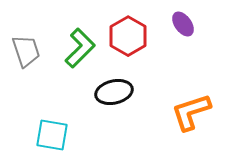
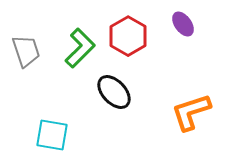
black ellipse: rotated 60 degrees clockwise
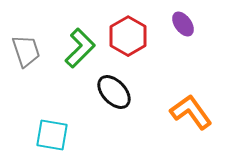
orange L-shape: rotated 72 degrees clockwise
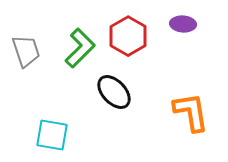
purple ellipse: rotated 50 degrees counterclockwise
orange L-shape: rotated 27 degrees clockwise
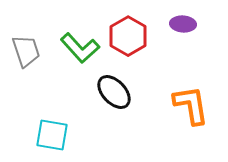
green L-shape: rotated 93 degrees clockwise
orange L-shape: moved 7 px up
